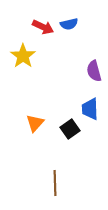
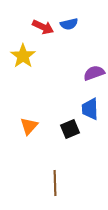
purple semicircle: moved 2 px down; rotated 85 degrees clockwise
orange triangle: moved 6 px left, 3 px down
black square: rotated 12 degrees clockwise
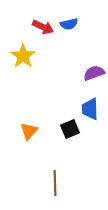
orange triangle: moved 5 px down
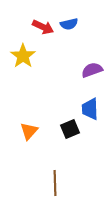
purple semicircle: moved 2 px left, 3 px up
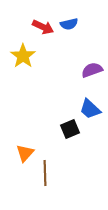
blue trapezoid: rotated 45 degrees counterclockwise
orange triangle: moved 4 px left, 22 px down
brown line: moved 10 px left, 10 px up
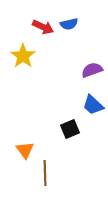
blue trapezoid: moved 3 px right, 4 px up
orange triangle: moved 3 px up; rotated 18 degrees counterclockwise
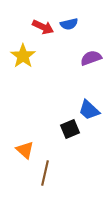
purple semicircle: moved 1 px left, 12 px up
blue trapezoid: moved 4 px left, 5 px down
orange triangle: rotated 12 degrees counterclockwise
brown line: rotated 15 degrees clockwise
